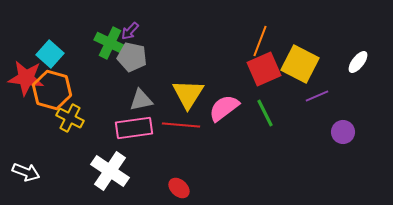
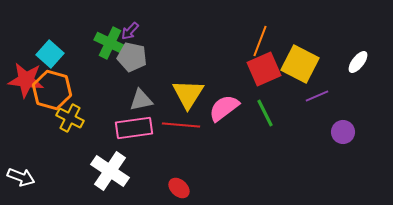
red star: moved 2 px down
white arrow: moved 5 px left, 5 px down
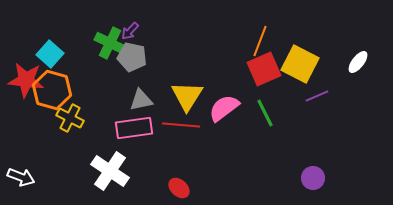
yellow triangle: moved 1 px left, 2 px down
purple circle: moved 30 px left, 46 px down
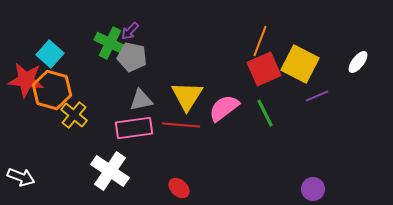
yellow cross: moved 4 px right, 3 px up; rotated 12 degrees clockwise
purple circle: moved 11 px down
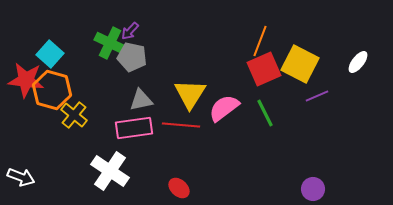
yellow triangle: moved 3 px right, 2 px up
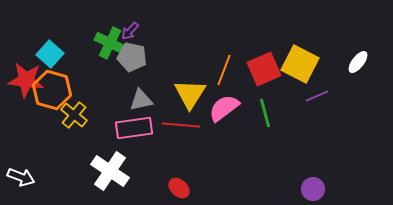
orange line: moved 36 px left, 29 px down
green line: rotated 12 degrees clockwise
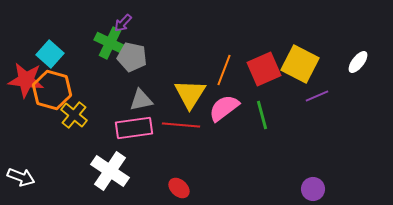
purple arrow: moved 7 px left, 8 px up
green line: moved 3 px left, 2 px down
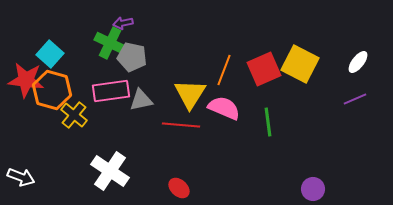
purple arrow: rotated 36 degrees clockwise
purple line: moved 38 px right, 3 px down
pink semicircle: rotated 60 degrees clockwise
green line: moved 6 px right, 7 px down; rotated 8 degrees clockwise
pink rectangle: moved 23 px left, 37 px up
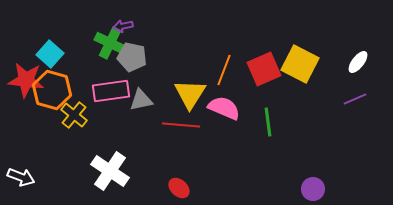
purple arrow: moved 3 px down
